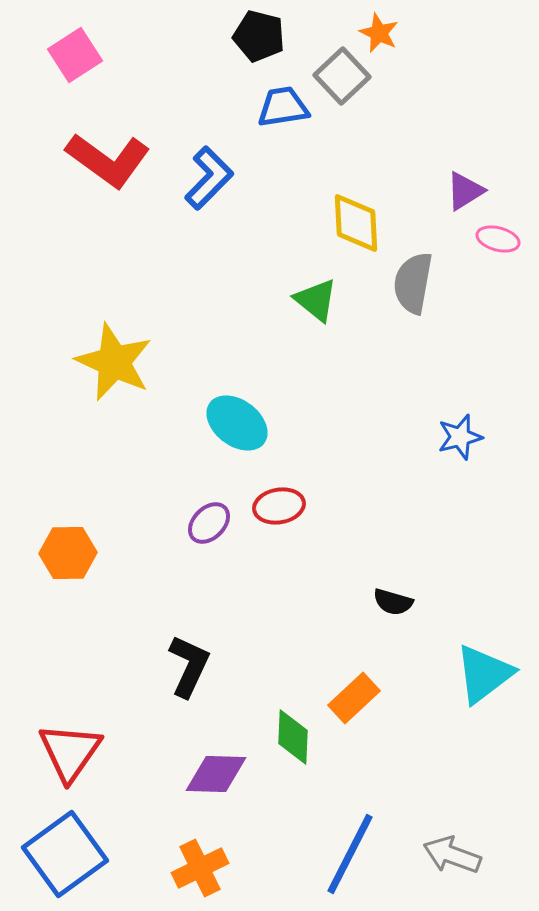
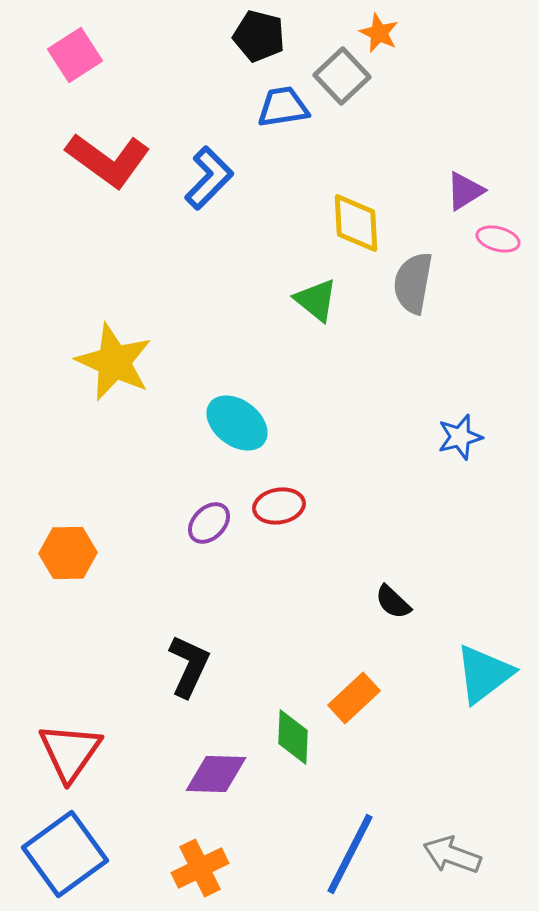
black semicircle: rotated 27 degrees clockwise
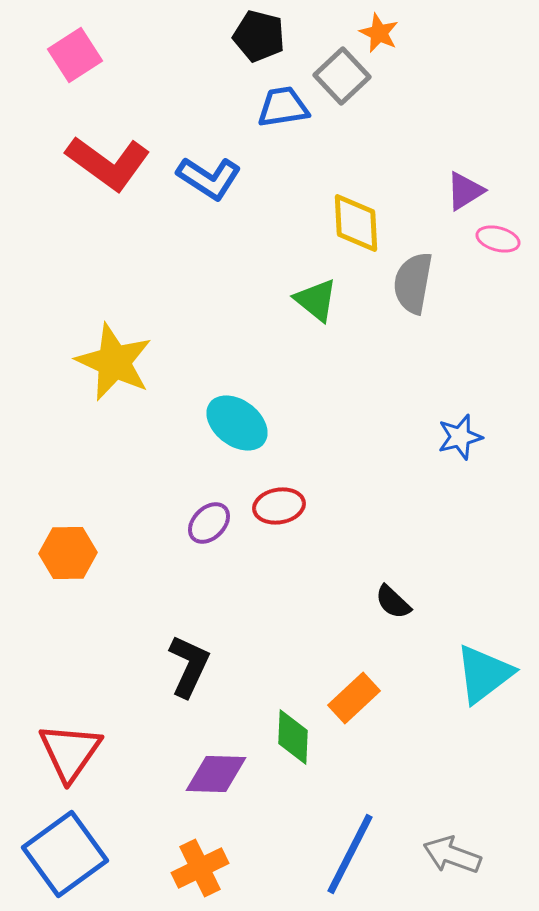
red L-shape: moved 3 px down
blue L-shape: rotated 78 degrees clockwise
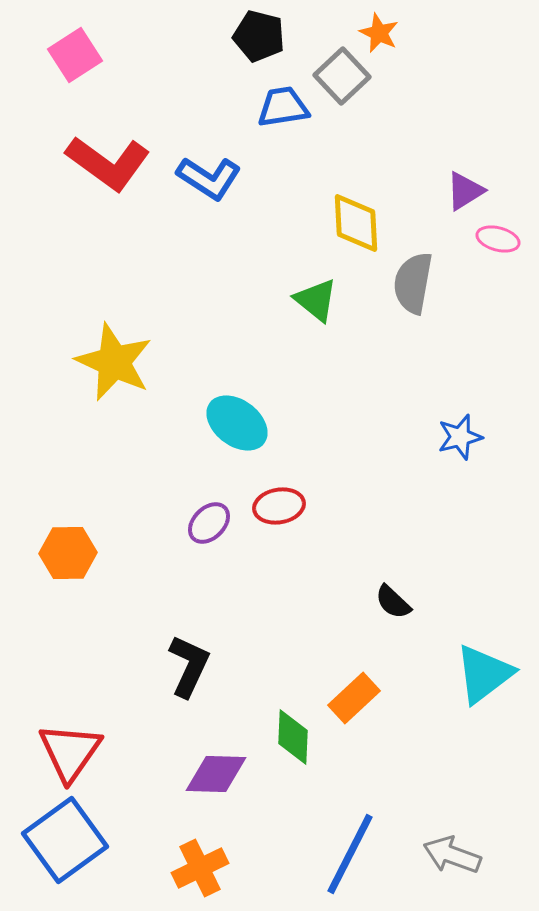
blue square: moved 14 px up
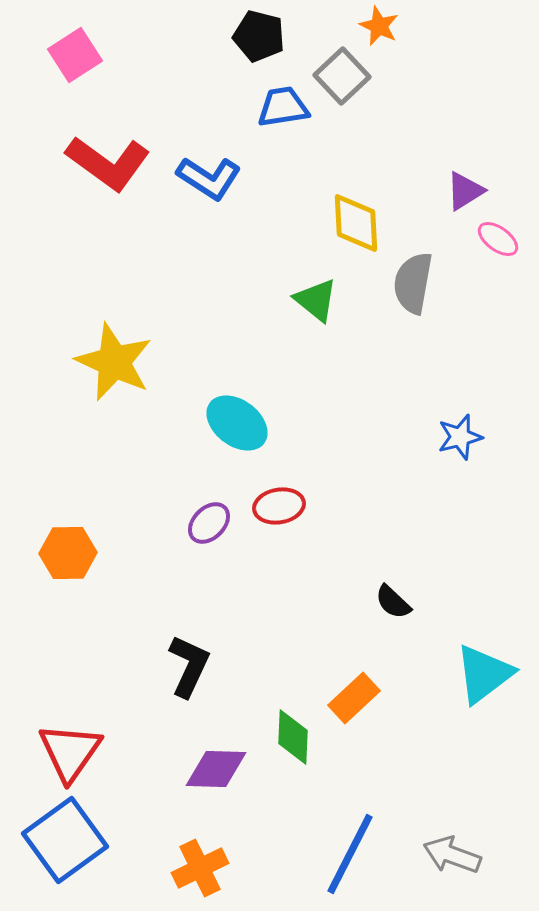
orange star: moved 7 px up
pink ellipse: rotated 21 degrees clockwise
purple diamond: moved 5 px up
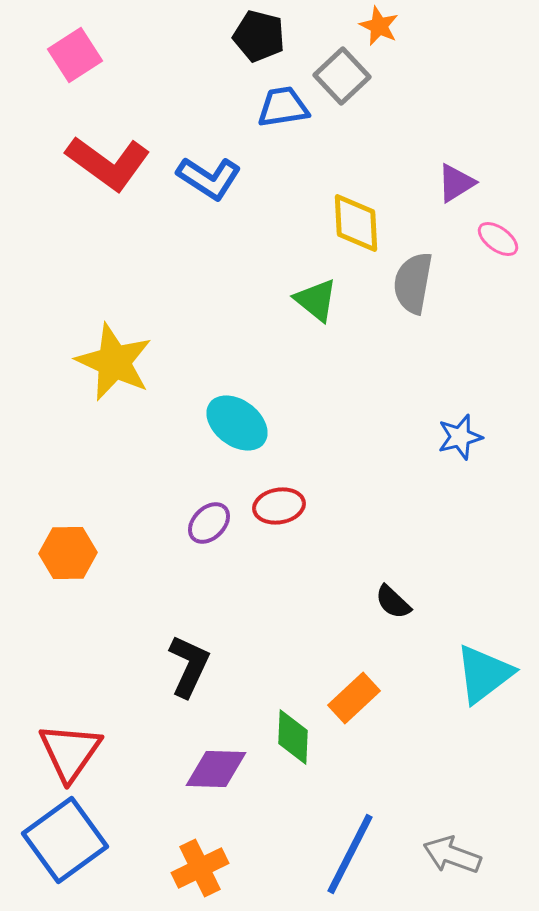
purple triangle: moved 9 px left, 8 px up
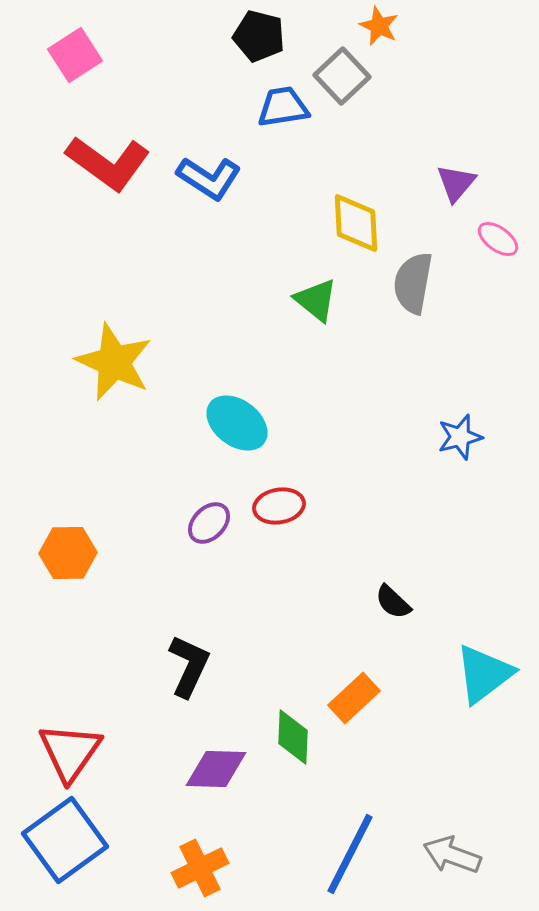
purple triangle: rotated 18 degrees counterclockwise
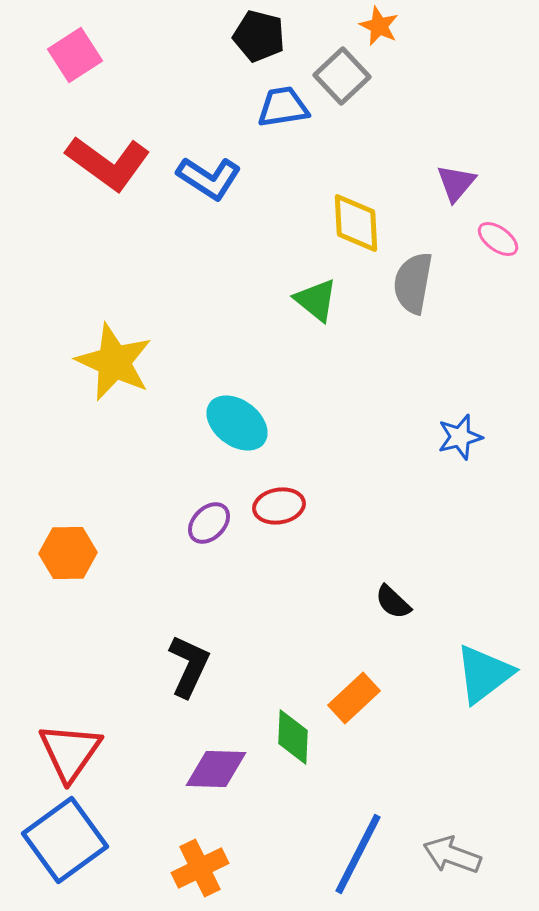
blue line: moved 8 px right
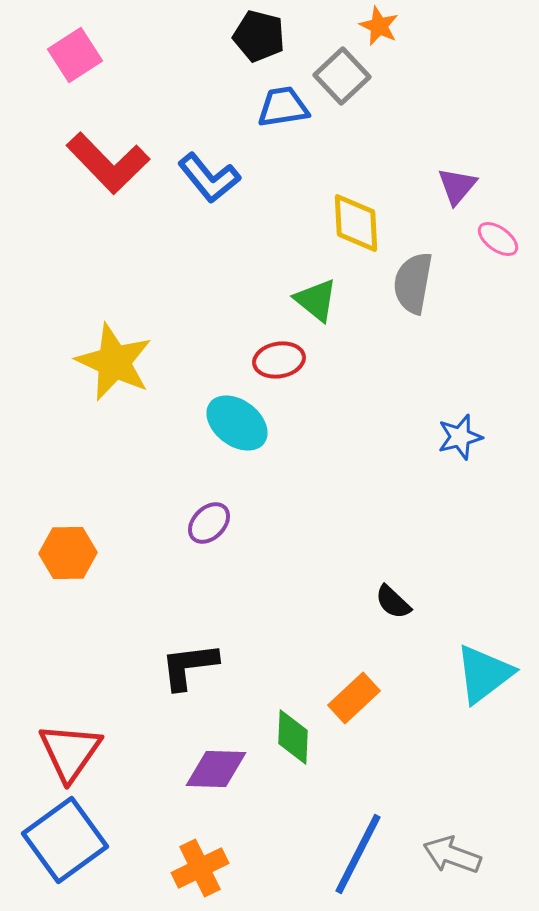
red L-shape: rotated 10 degrees clockwise
blue L-shape: rotated 18 degrees clockwise
purple triangle: moved 1 px right, 3 px down
red ellipse: moved 146 px up
black L-shape: rotated 122 degrees counterclockwise
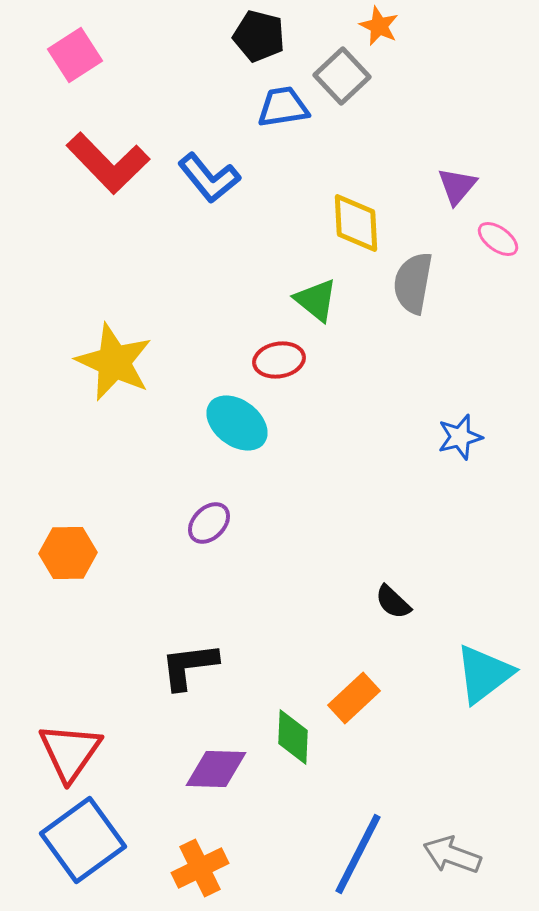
blue square: moved 18 px right
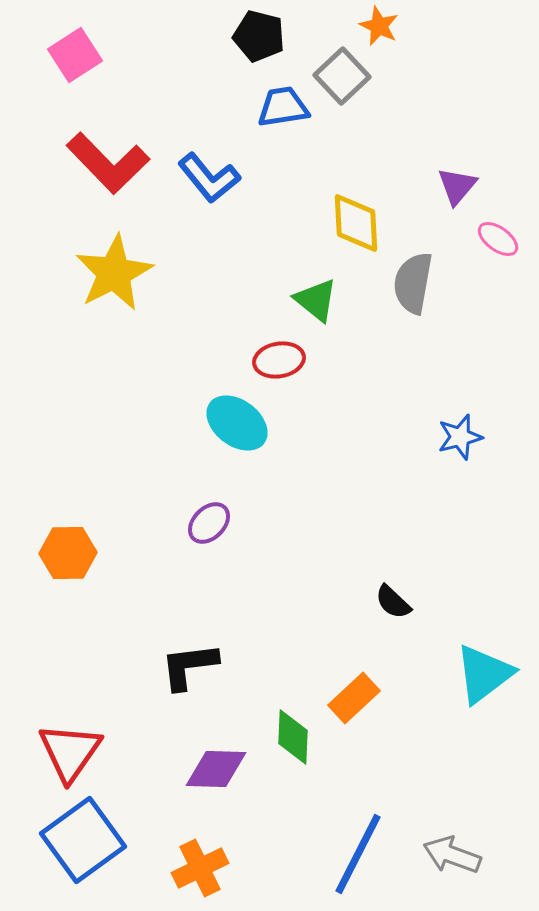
yellow star: moved 89 px up; rotated 20 degrees clockwise
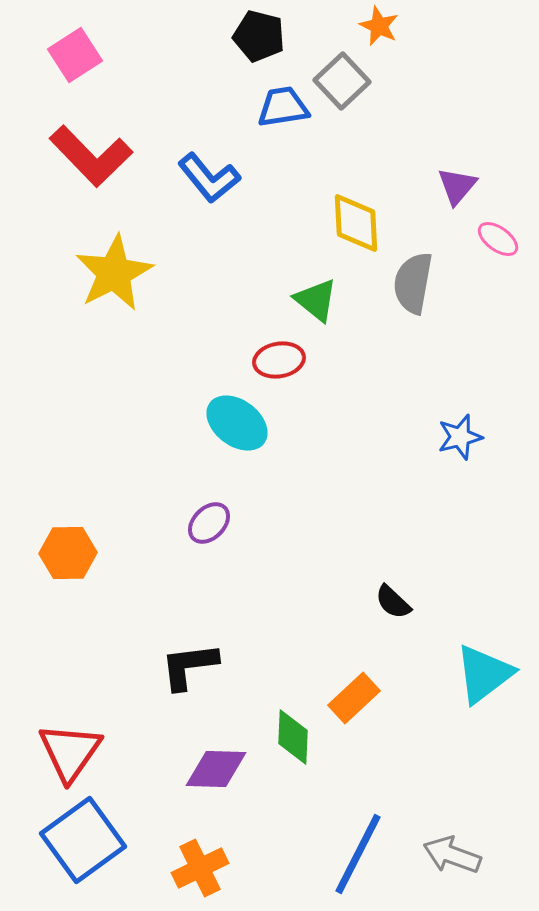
gray square: moved 5 px down
red L-shape: moved 17 px left, 7 px up
